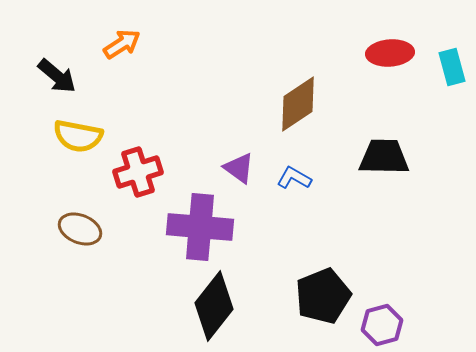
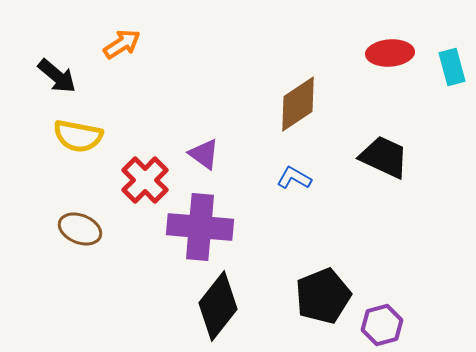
black trapezoid: rotated 24 degrees clockwise
purple triangle: moved 35 px left, 14 px up
red cross: moved 7 px right, 8 px down; rotated 27 degrees counterclockwise
black diamond: moved 4 px right
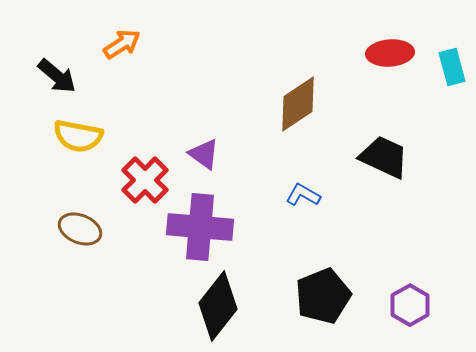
blue L-shape: moved 9 px right, 17 px down
purple hexagon: moved 28 px right, 20 px up; rotated 15 degrees counterclockwise
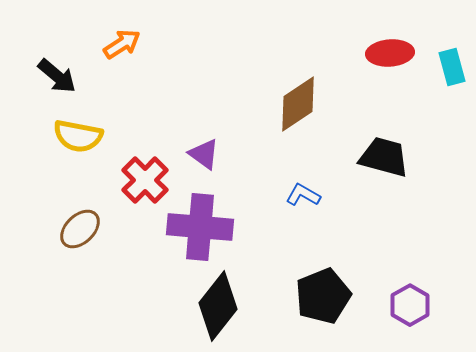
black trapezoid: rotated 10 degrees counterclockwise
brown ellipse: rotated 66 degrees counterclockwise
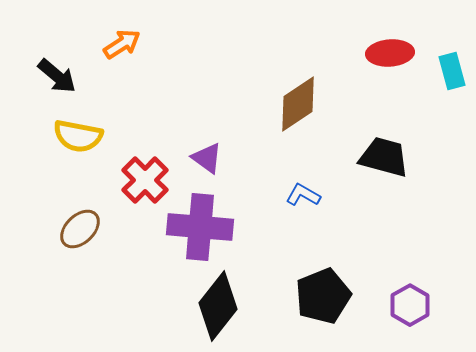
cyan rectangle: moved 4 px down
purple triangle: moved 3 px right, 4 px down
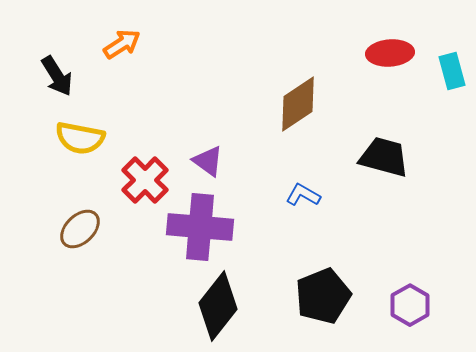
black arrow: rotated 18 degrees clockwise
yellow semicircle: moved 2 px right, 2 px down
purple triangle: moved 1 px right, 3 px down
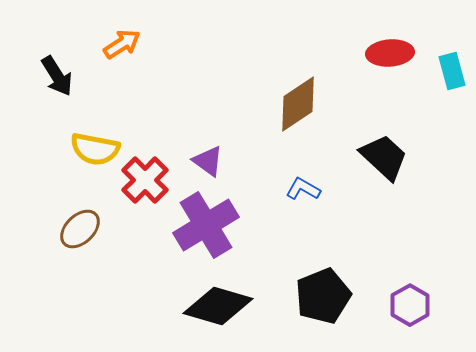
yellow semicircle: moved 15 px right, 11 px down
black trapezoid: rotated 28 degrees clockwise
blue L-shape: moved 6 px up
purple cross: moved 6 px right, 2 px up; rotated 36 degrees counterclockwise
black diamond: rotated 68 degrees clockwise
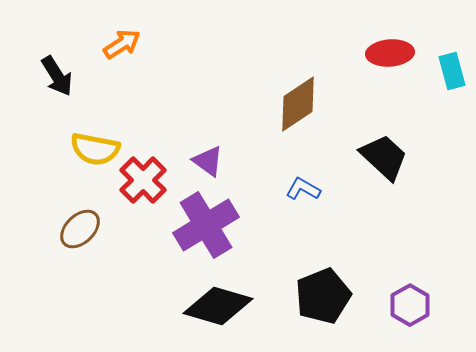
red cross: moved 2 px left
